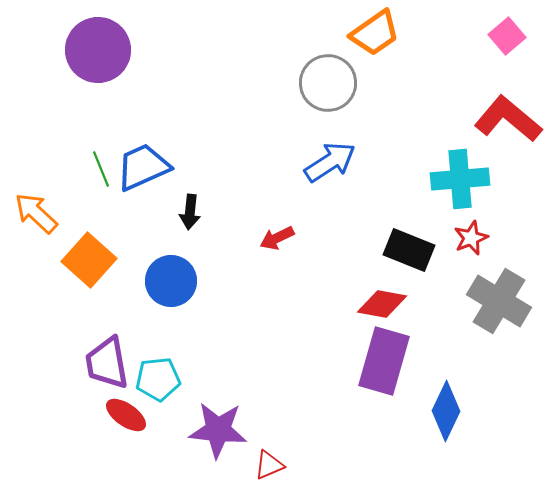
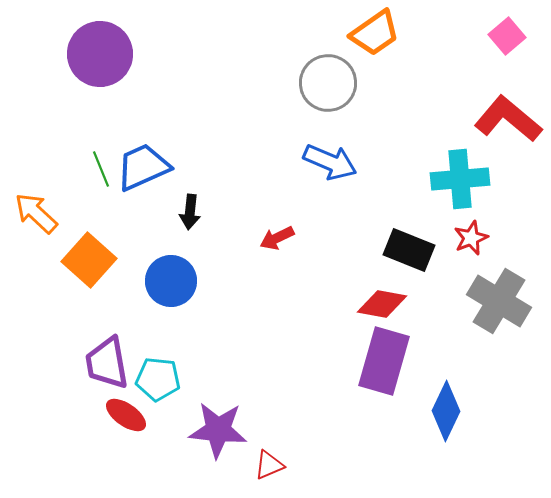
purple circle: moved 2 px right, 4 px down
blue arrow: rotated 56 degrees clockwise
cyan pentagon: rotated 12 degrees clockwise
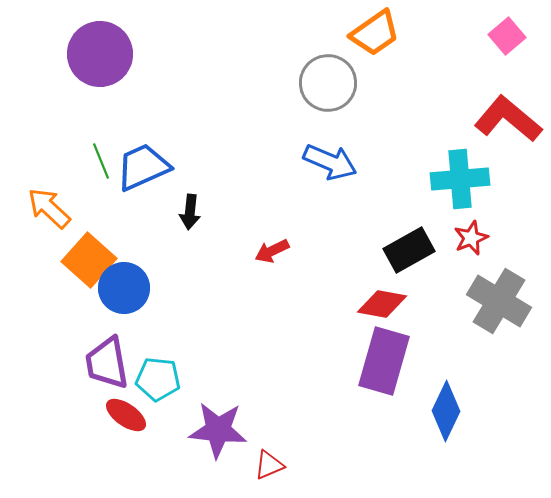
green line: moved 8 px up
orange arrow: moved 13 px right, 5 px up
red arrow: moved 5 px left, 13 px down
black rectangle: rotated 51 degrees counterclockwise
blue circle: moved 47 px left, 7 px down
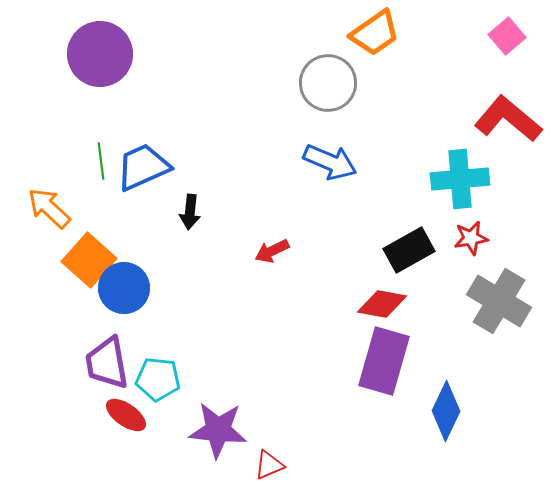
green line: rotated 15 degrees clockwise
red star: rotated 12 degrees clockwise
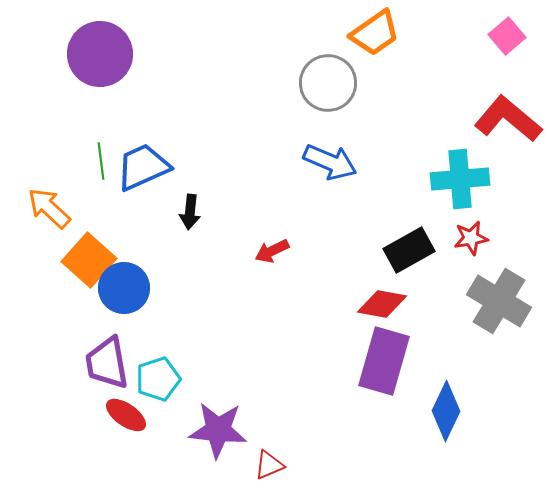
cyan pentagon: rotated 24 degrees counterclockwise
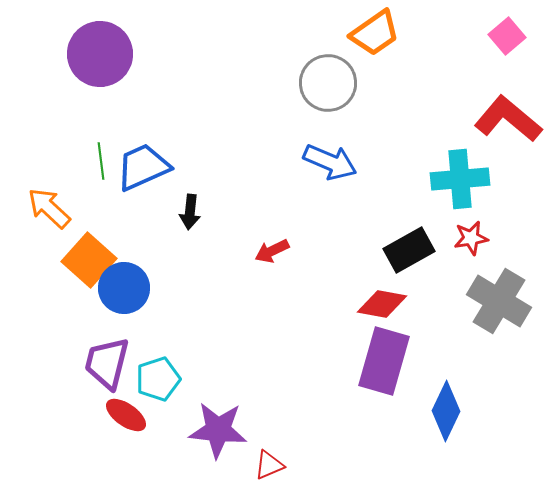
purple trapezoid: rotated 24 degrees clockwise
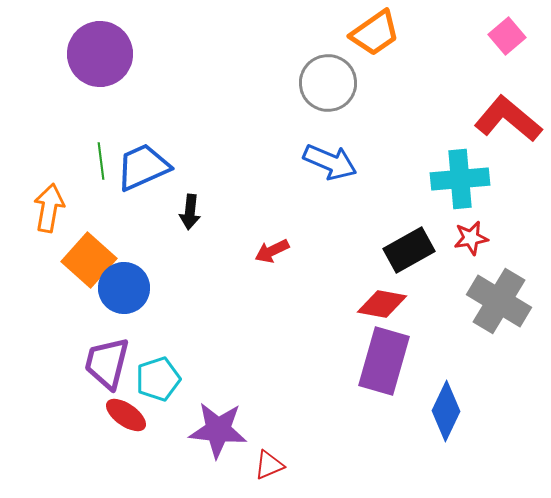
orange arrow: rotated 57 degrees clockwise
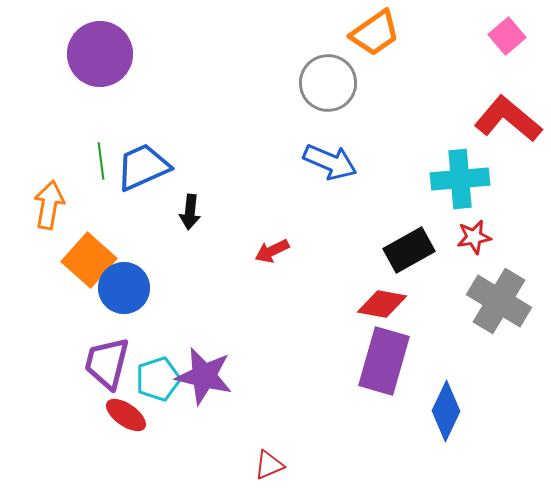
orange arrow: moved 3 px up
red star: moved 3 px right, 1 px up
purple star: moved 14 px left, 54 px up; rotated 8 degrees clockwise
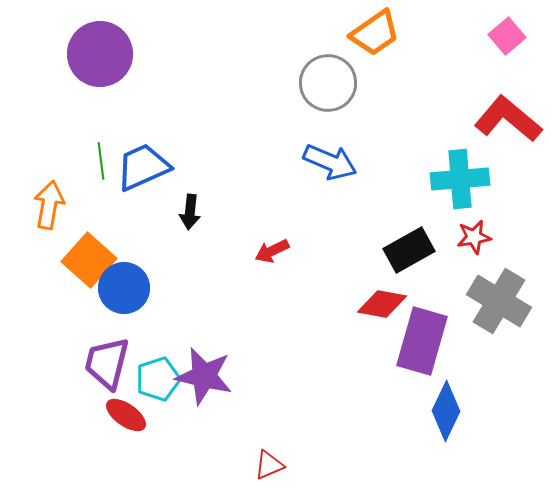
purple rectangle: moved 38 px right, 20 px up
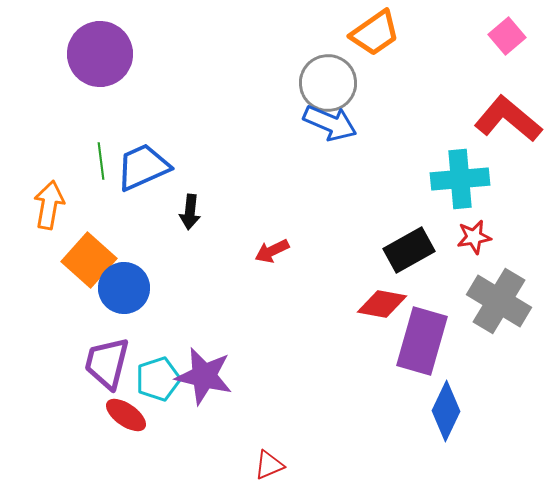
blue arrow: moved 39 px up
